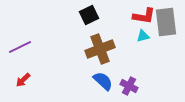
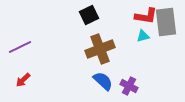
red L-shape: moved 2 px right
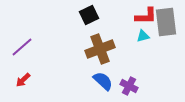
red L-shape: rotated 10 degrees counterclockwise
purple line: moved 2 px right; rotated 15 degrees counterclockwise
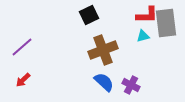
red L-shape: moved 1 px right, 1 px up
gray rectangle: moved 1 px down
brown cross: moved 3 px right, 1 px down
blue semicircle: moved 1 px right, 1 px down
purple cross: moved 2 px right, 1 px up
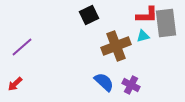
brown cross: moved 13 px right, 4 px up
red arrow: moved 8 px left, 4 px down
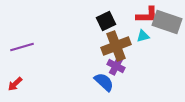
black square: moved 17 px right, 6 px down
gray rectangle: moved 1 px right, 1 px up; rotated 64 degrees counterclockwise
purple line: rotated 25 degrees clockwise
purple cross: moved 15 px left, 19 px up
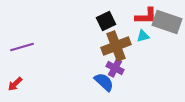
red L-shape: moved 1 px left, 1 px down
purple cross: moved 1 px left, 2 px down
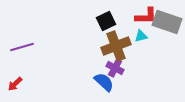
cyan triangle: moved 2 px left
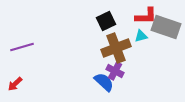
gray rectangle: moved 1 px left, 5 px down
brown cross: moved 2 px down
purple cross: moved 3 px down
